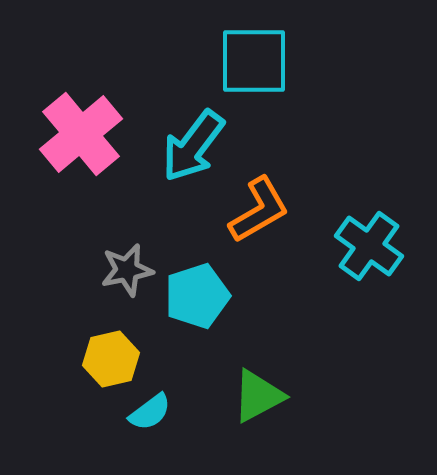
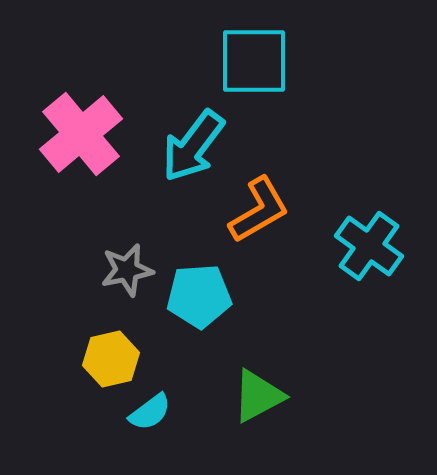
cyan pentagon: moved 2 px right; rotated 14 degrees clockwise
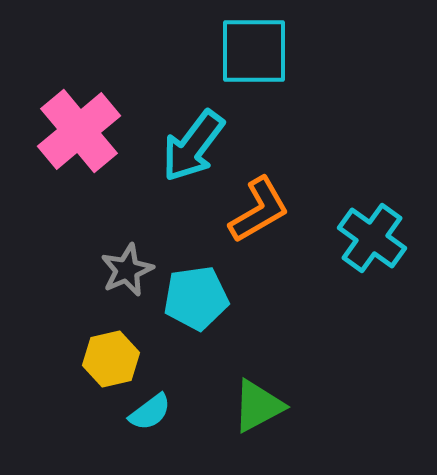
cyan square: moved 10 px up
pink cross: moved 2 px left, 3 px up
cyan cross: moved 3 px right, 8 px up
gray star: rotated 12 degrees counterclockwise
cyan pentagon: moved 3 px left, 2 px down; rotated 4 degrees counterclockwise
green triangle: moved 10 px down
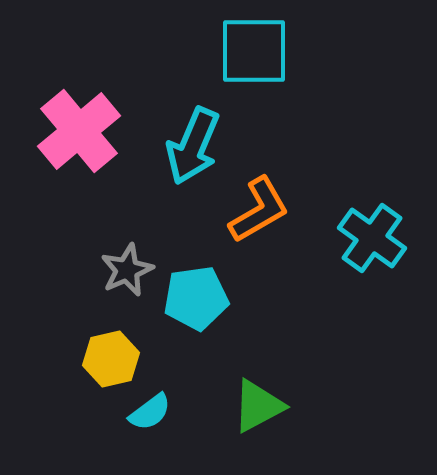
cyan arrow: rotated 14 degrees counterclockwise
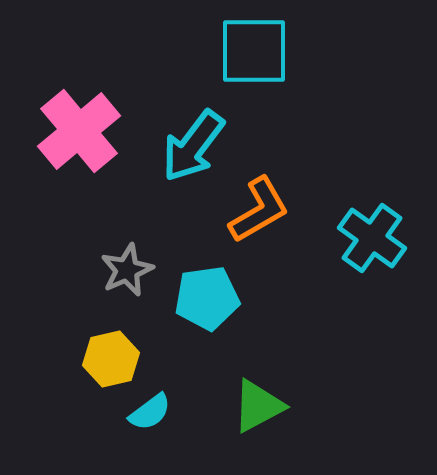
cyan arrow: rotated 14 degrees clockwise
cyan pentagon: moved 11 px right
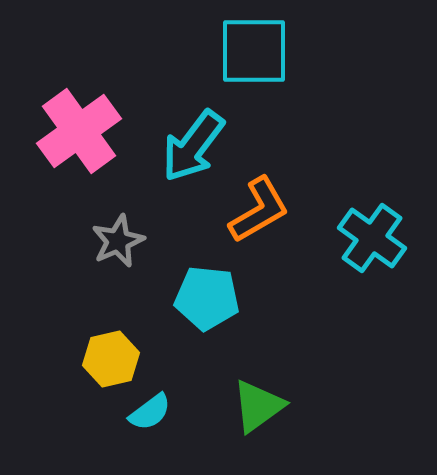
pink cross: rotated 4 degrees clockwise
gray star: moved 9 px left, 29 px up
cyan pentagon: rotated 14 degrees clockwise
green triangle: rotated 8 degrees counterclockwise
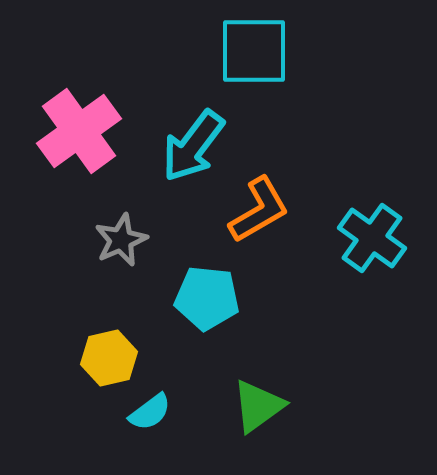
gray star: moved 3 px right, 1 px up
yellow hexagon: moved 2 px left, 1 px up
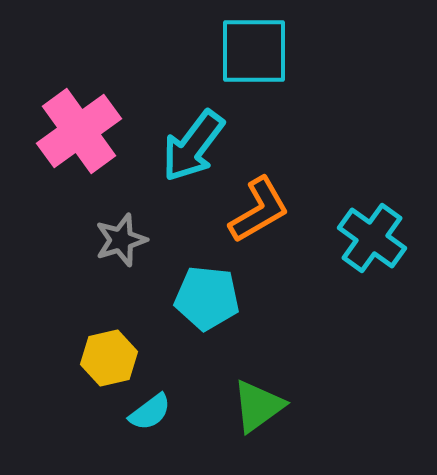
gray star: rotated 6 degrees clockwise
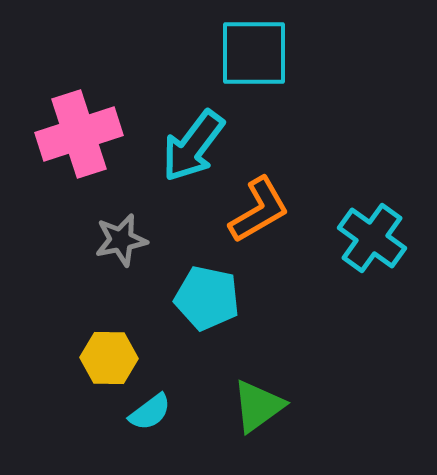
cyan square: moved 2 px down
pink cross: moved 3 px down; rotated 18 degrees clockwise
gray star: rotated 6 degrees clockwise
cyan pentagon: rotated 6 degrees clockwise
yellow hexagon: rotated 14 degrees clockwise
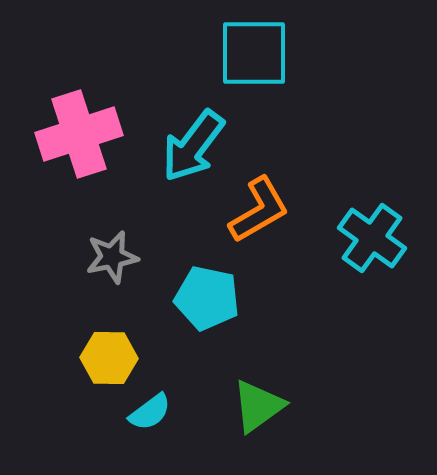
gray star: moved 9 px left, 17 px down
